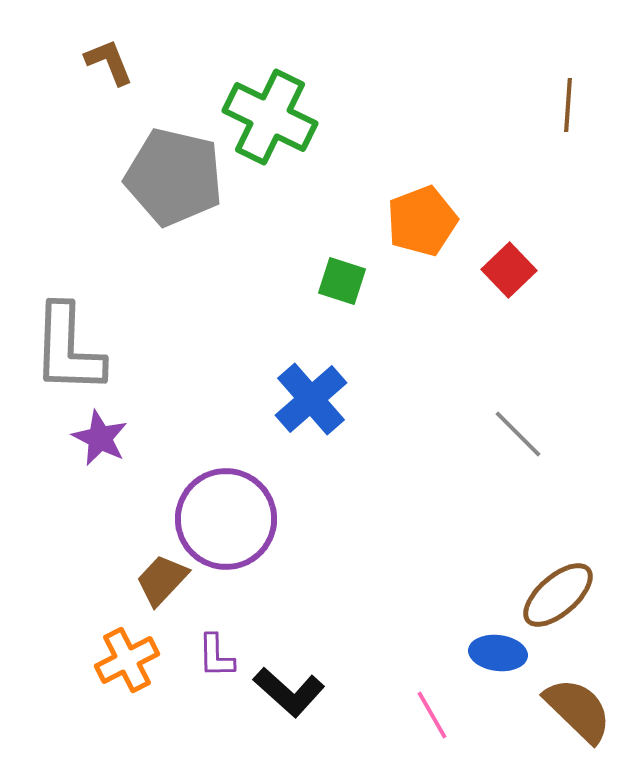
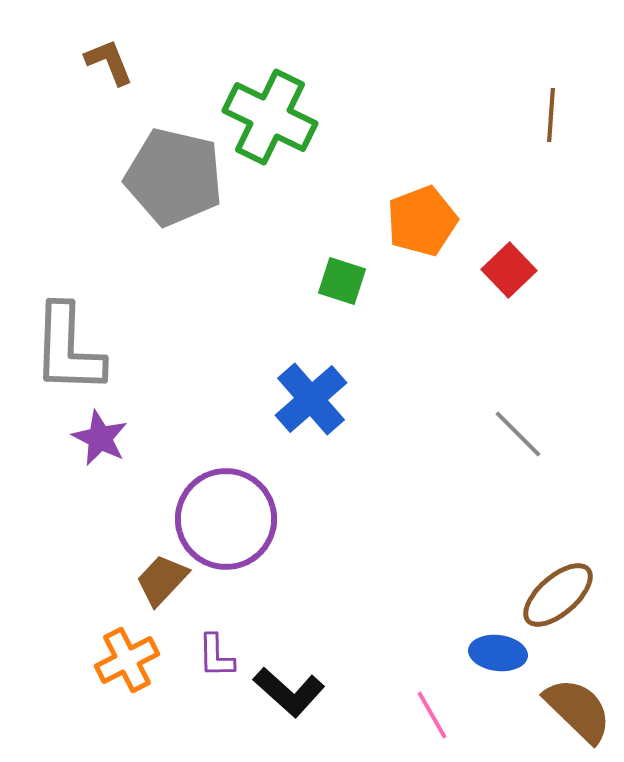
brown line: moved 17 px left, 10 px down
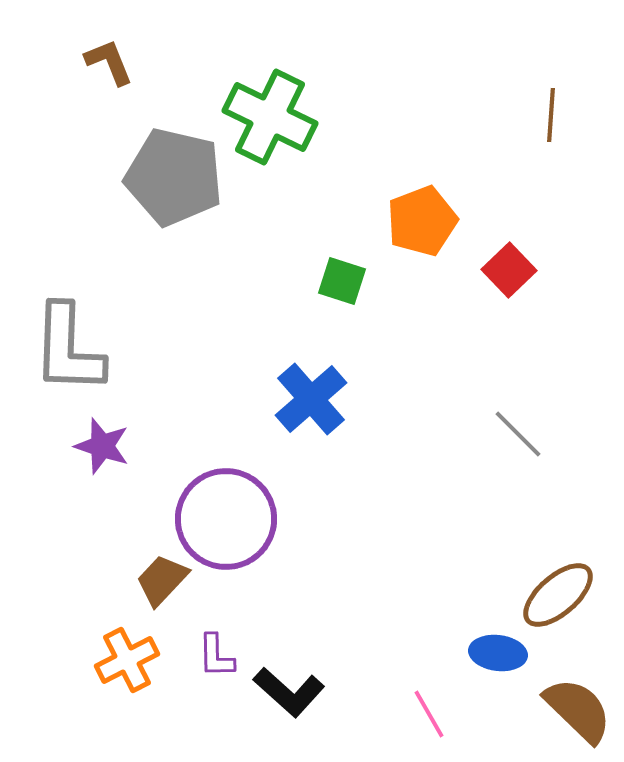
purple star: moved 2 px right, 8 px down; rotated 8 degrees counterclockwise
pink line: moved 3 px left, 1 px up
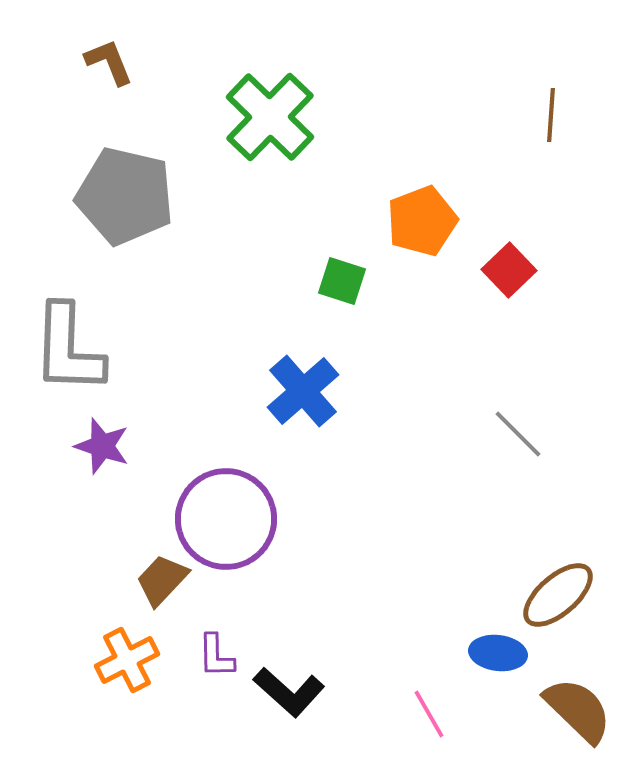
green cross: rotated 18 degrees clockwise
gray pentagon: moved 49 px left, 19 px down
blue cross: moved 8 px left, 8 px up
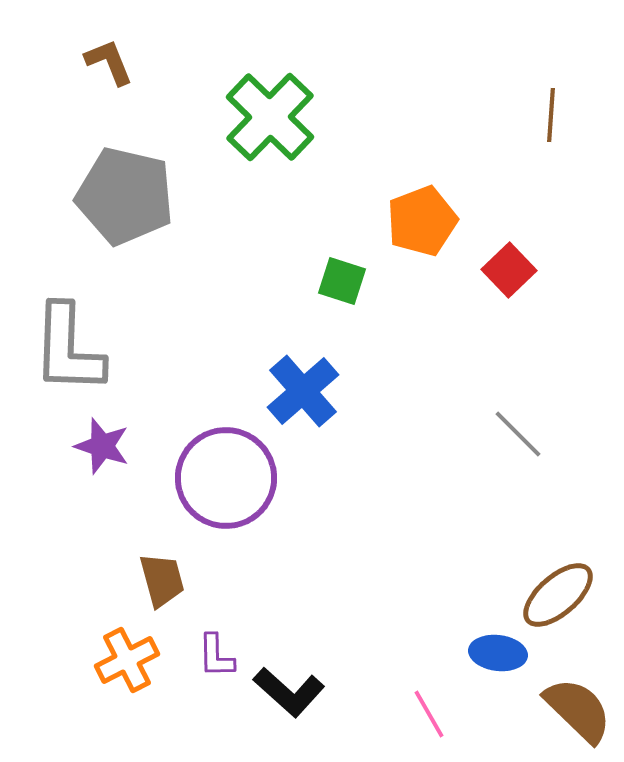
purple circle: moved 41 px up
brown trapezoid: rotated 122 degrees clockwise
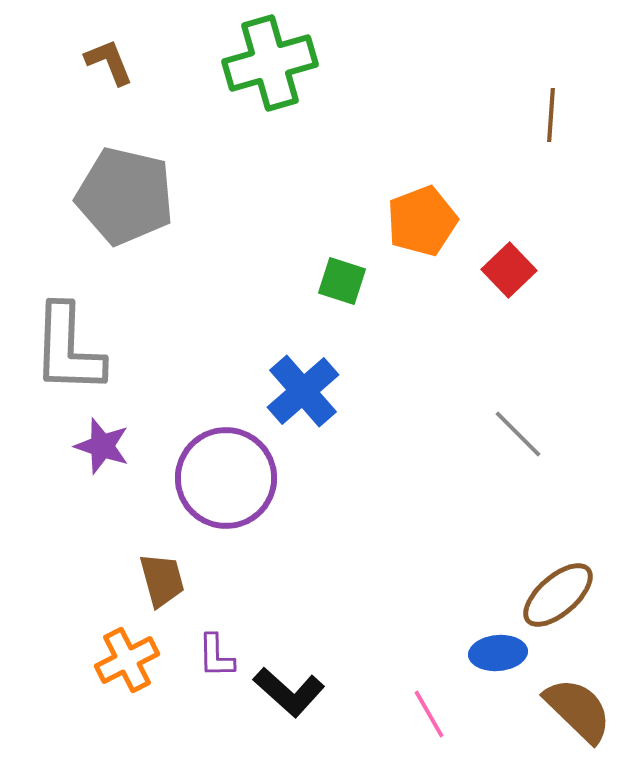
green cross: moved 54 px up; rotated 30 degrees clockwise
blue ellipse: rotated 12 degrees counterclockwise
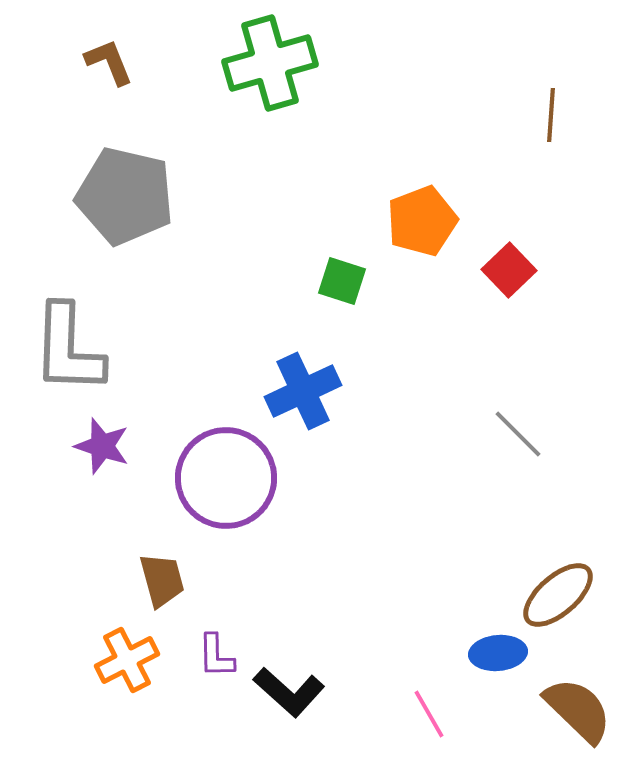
blue cross: rotated 16 degrees clockwise
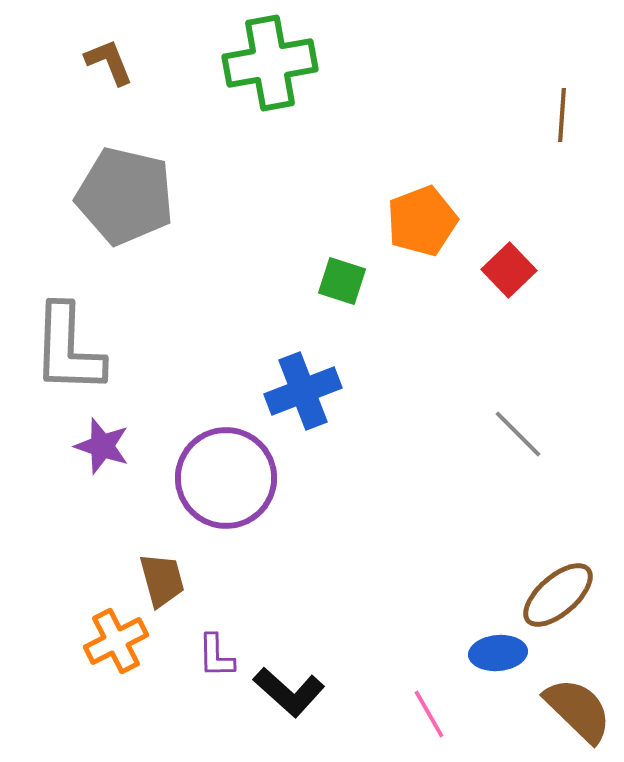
green cross: rotated 6 degrees clockwise
brown line: moved 11 px right
blue cross: rotated 4 degrees clockwise
orange cross: moved 11 px left, 19 px up
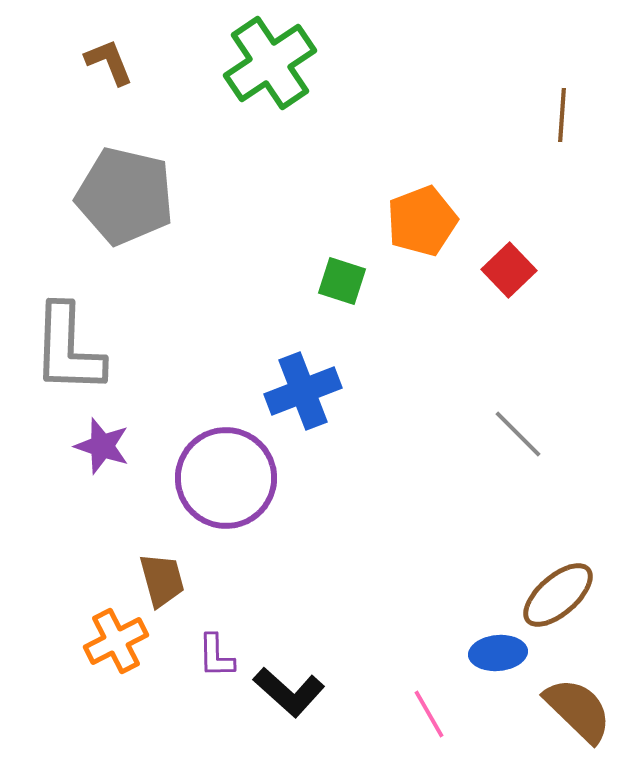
green cross: rotated 24 degrees counterclockwise
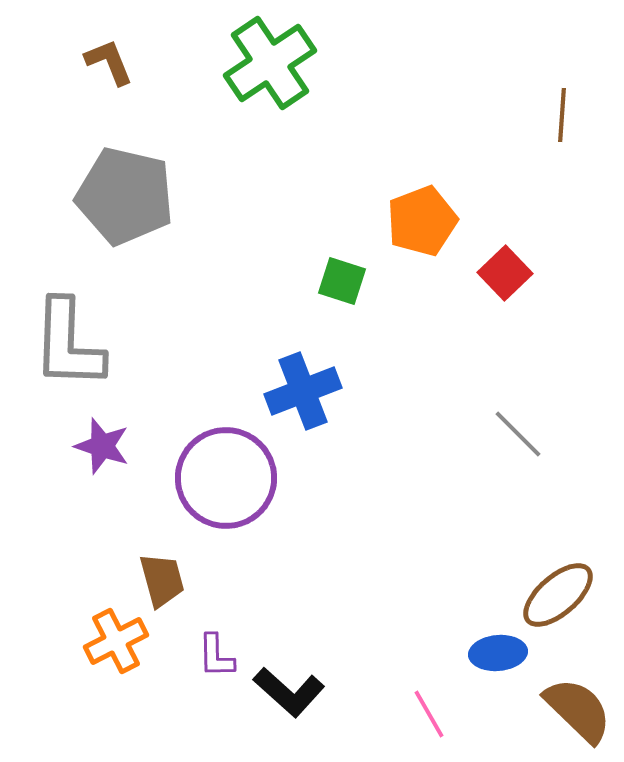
red square: moved 4 px left, 3 px down
gray L-shape: moved 5 px up
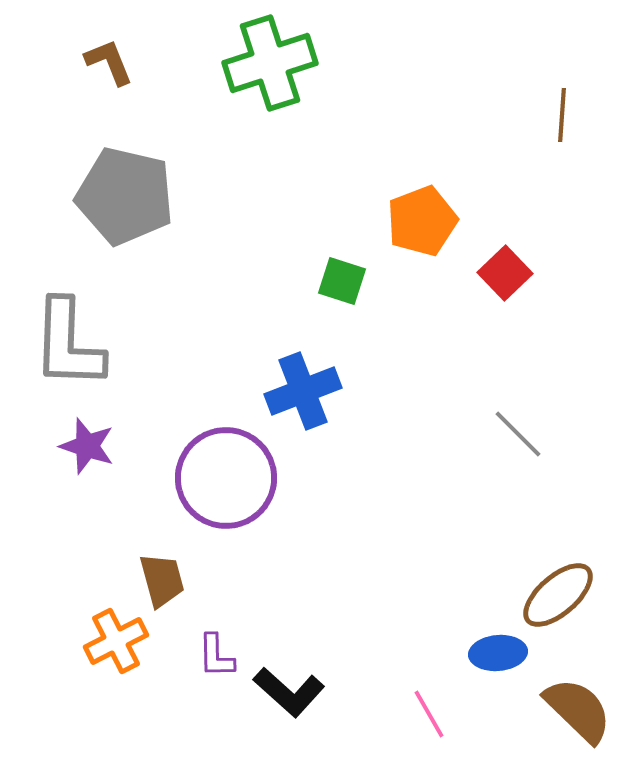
green cross: rotated 16 degrees clockwise
purple star: moved 15 px left
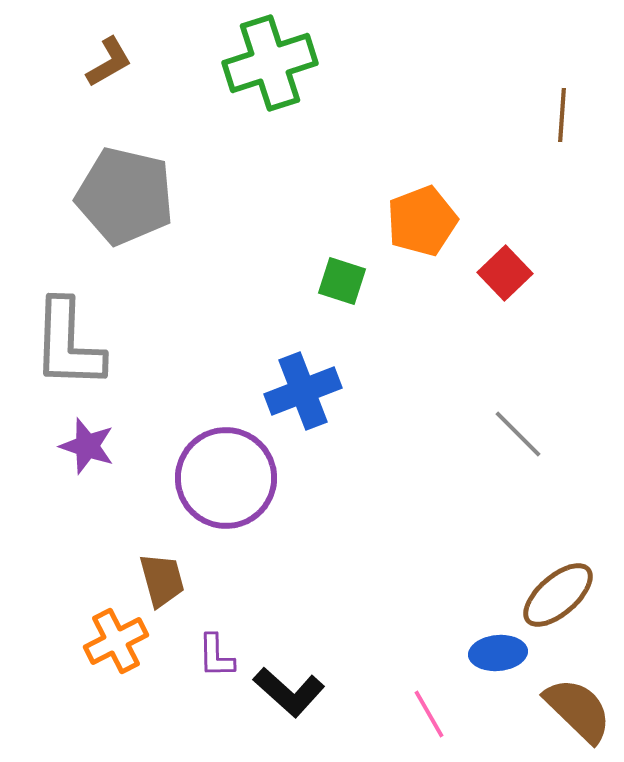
brown L-shape: rotated 82 degrees clockwise
